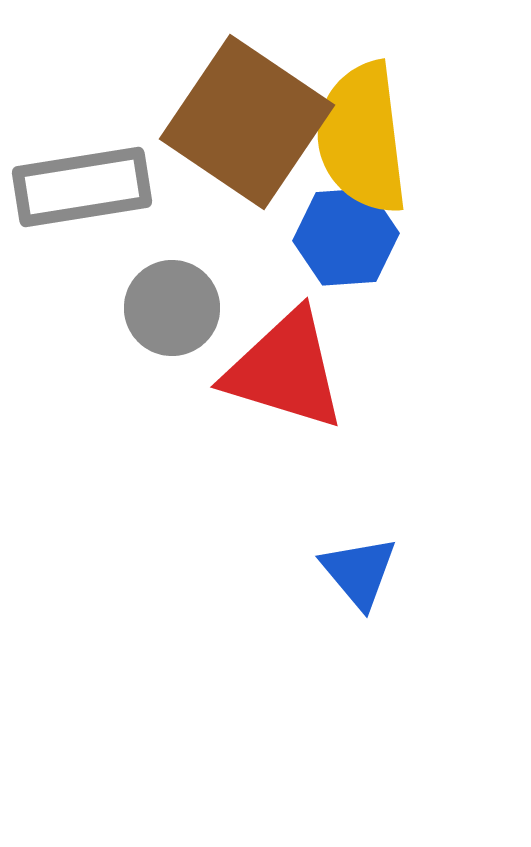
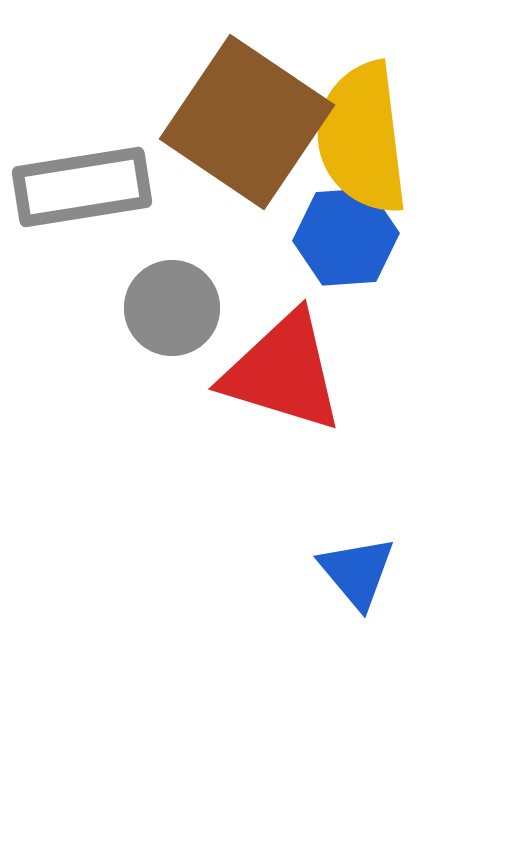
red triangle: moved 2 px left, 2 px down
blue triangle: moved 2 px left
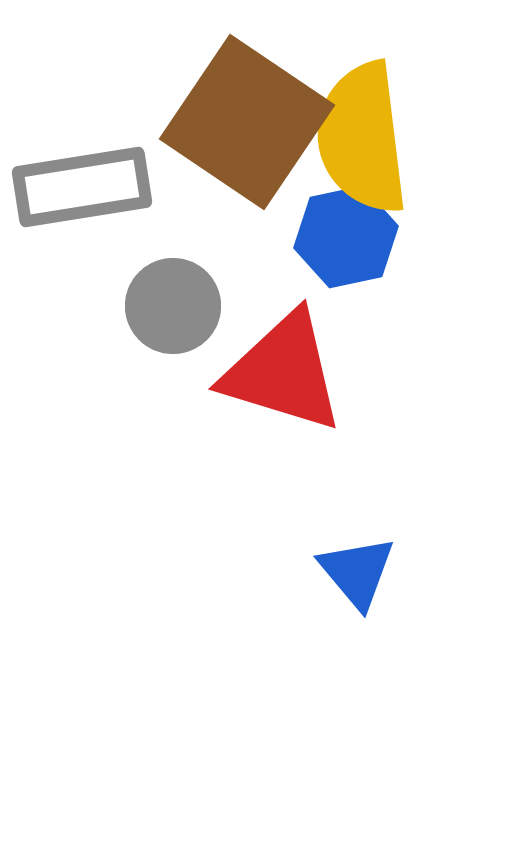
blue hexagon: rotated 8 degrees counterclockwise
gray circle: moved 1 px right, 2 px up
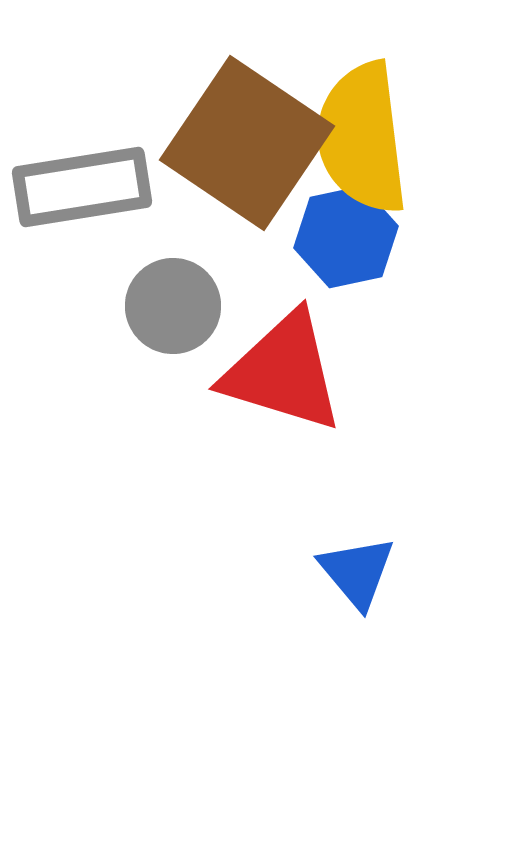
brown square: moved 21 px down
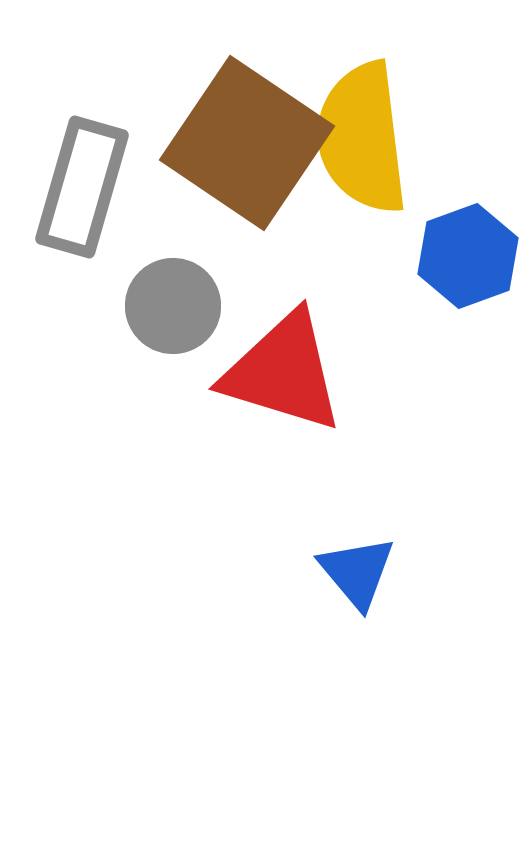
gray rectangle: rotated 65 degrees counterclockwise
blue hexagon: moved 122 px right, 19 px down; rotated 8 degrees counterclockwise
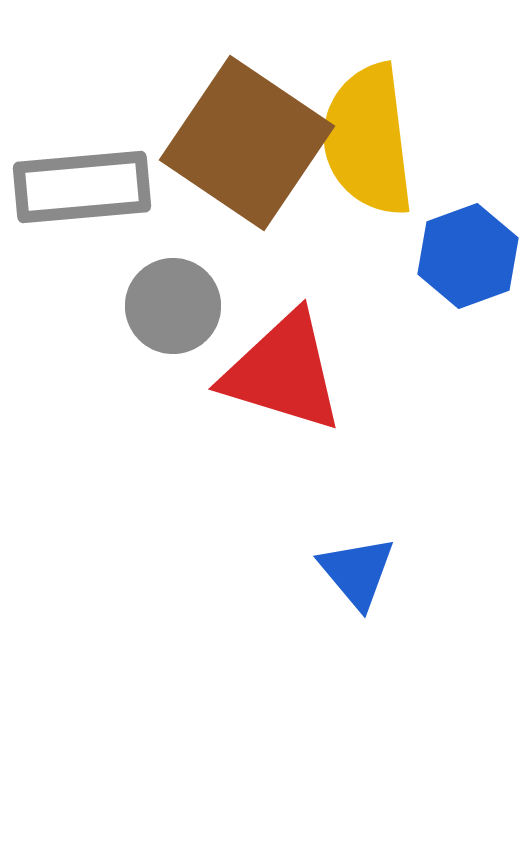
yellow semicircle: moved 6 px right, 2 px down
gray rectangle: rotated 69 degrees clockwise
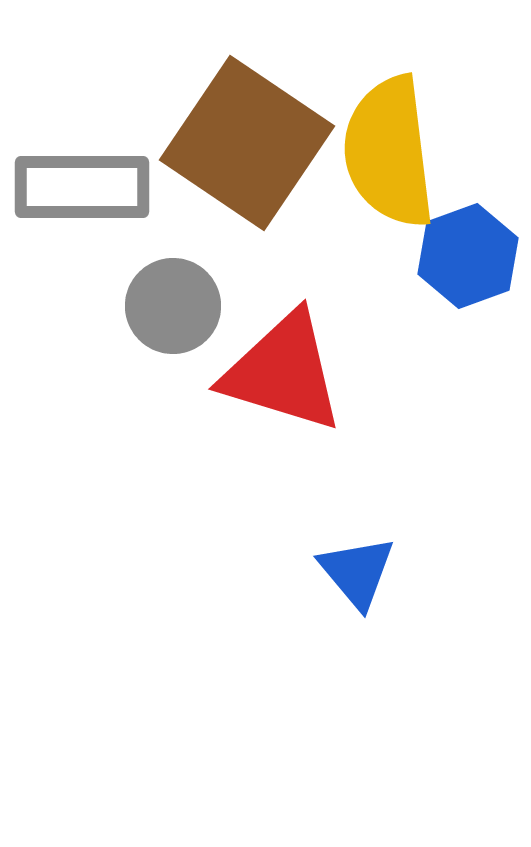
yellow semicircle: moved 21 px right, 12 px down
gray rectangle: rotated 5 degrees clockwise
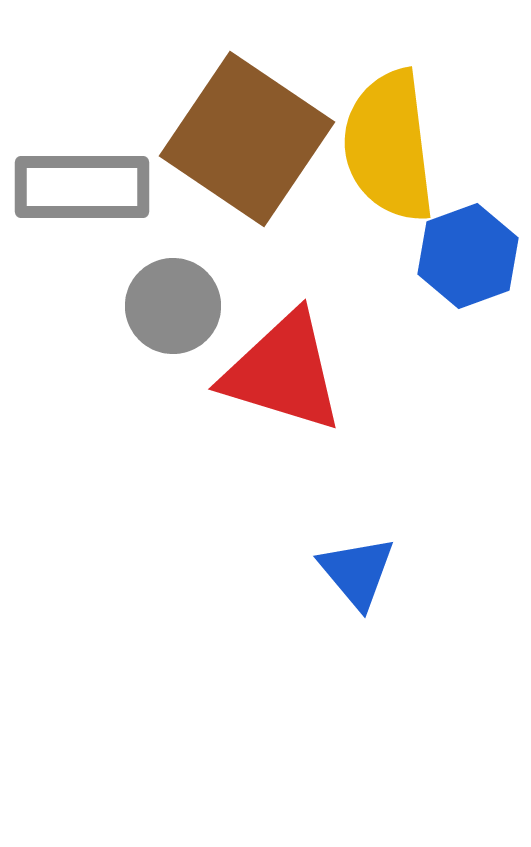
brown square: moved 4 px up
yellow semicircle: moved 6 px up
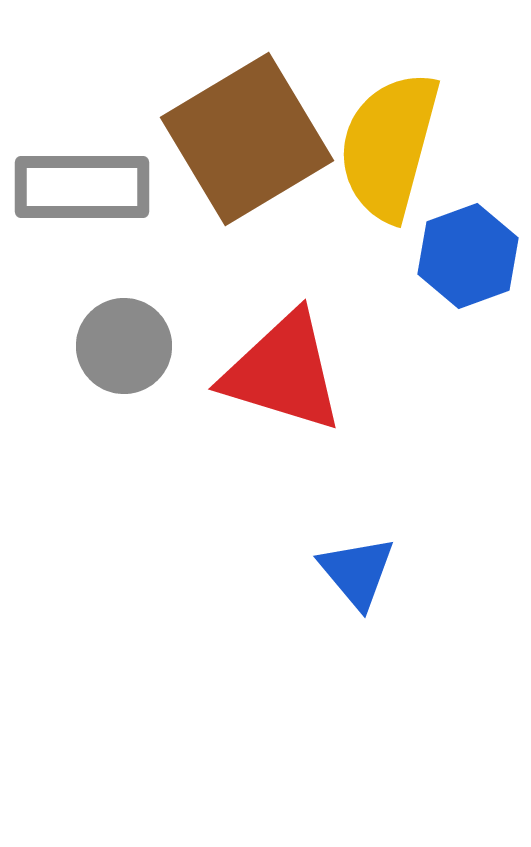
brown square: rotated 25 degrees clockwise
yellow semicircle: rotated 22 degrees clockwise
gray circle: moved 49 px left, 40 px down
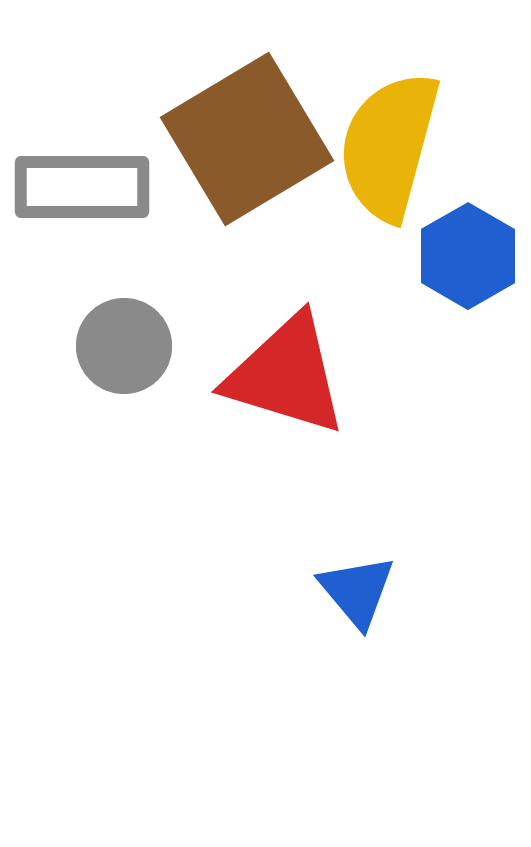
blue hexagon: rotated 10 degrees counterclockwise
red triangle: moved 3 px right, 3 px down
blue triangle: moved 19 px down
